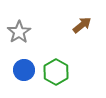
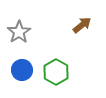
blue circle: moved 2 px left
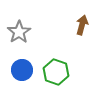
brown arrow: rotated 36 degrees counterclockwise
green hexagon: rotated 10 degrees counterclockwise
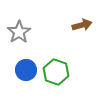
brown arrow: rotated 60 degrees clockwise
blue circle: moved 4 px right
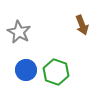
brown arrow: rotated 84 degrees clockwise
gray star: rotated 10 degrees counterclockwise
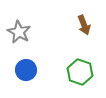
brown arrow: moved 2 px right
green hexagon: moved 24 px right
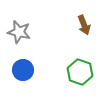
gray star: rotated 15 degrees counterclockwise
blue circle: moved 3 px left
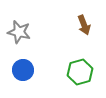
green hexagon: rotated 25 degrees clockwise
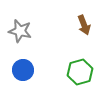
gray star: moved 1 px right, 1 px up
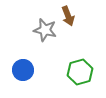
brown arrow: moved 16 px left, 9 px up
gray star: moved 25 px right, 1 px up
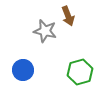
gray star: moved 1 px down
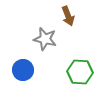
gray star: moved 8 px down
green hexagon: rotated 20 degrees clockwise
